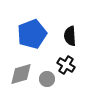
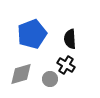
black semicircle: moved 3 px down
gray circle: moved 3 px right
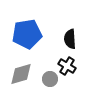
blue pentagon: moved 5 px left; rotated 12 degrees clockwise
black cross: moved 1 px right, 1 px down
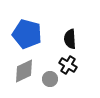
blue pentagon: rotated 24 degrees clockwise
black cross: moved 1 px right, 1 px up
gray diamond: moved 3 px right, 3 px up; rotated 10 degrees counterclockwise
